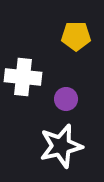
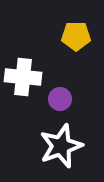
purple circle: moved 6 px left
white star: rotated 6 degrees counterclockwise
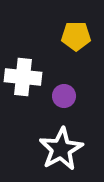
purple circle: moved 4 px right, 3 px up
white star: moved 3 px down; rotated 9 degrees counterclockwise
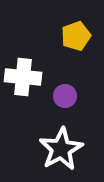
yellow pentagon: rotated 20 degrees counterclockwise
purple circle: moved 1 px right
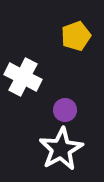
white cross: rotated 21 degrees clockwise
purple circle: moved 14 px down
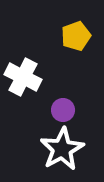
purple circle: moved 2 px left
white star: moved 1 px right
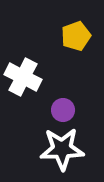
white star: rotated 27 degrees clockwise
